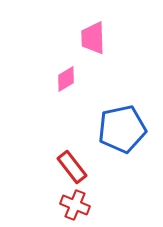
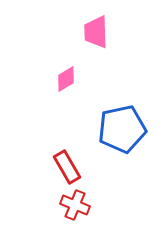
pink trapezoid: moved 3 px right, 6 px up
red rectangle: moved 5 px left; rotated 8 degrees clockwise
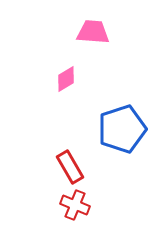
pink trapezoid: moved 3 px left; rotated 96 degrees clockwise
blue pentagon: rotated 6 degrees counterclockwise
red rectangle: moved 3 px right
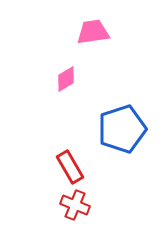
pink trapezoid: rotated 12 degrees counterclockwise
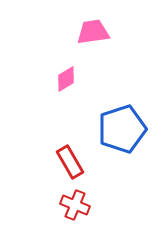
red rectangle: moved 5 px up
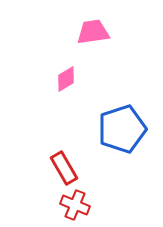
red rectangle: moved 6 px left, 6 px down
